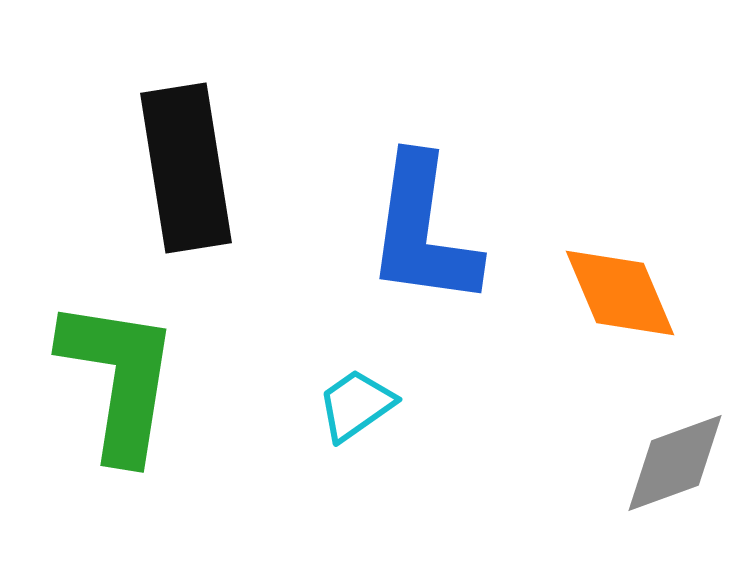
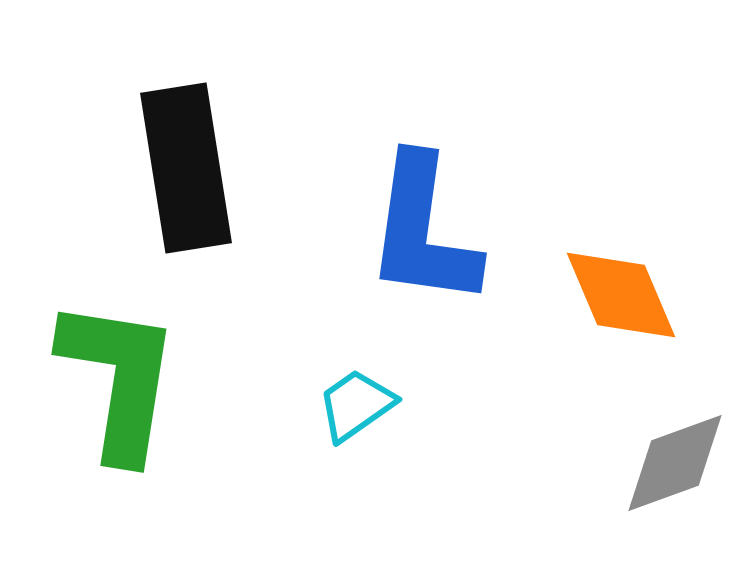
orange diamond: moved 1 px right, 2 px down
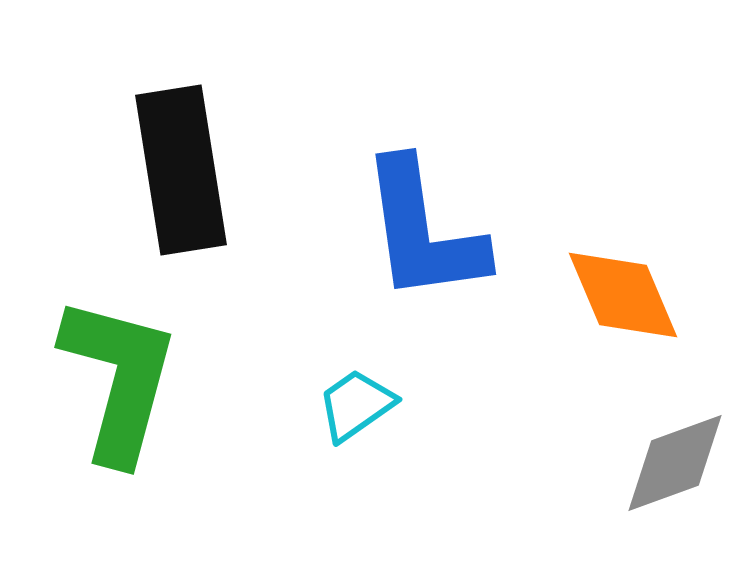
black rectangle: moved 5 px left, 2 px down
blue L-shape: rotated 16 degrees counterclockwise
orange diamond: moved 2 px right
green L-shape: rotated 6 degrees clockwise
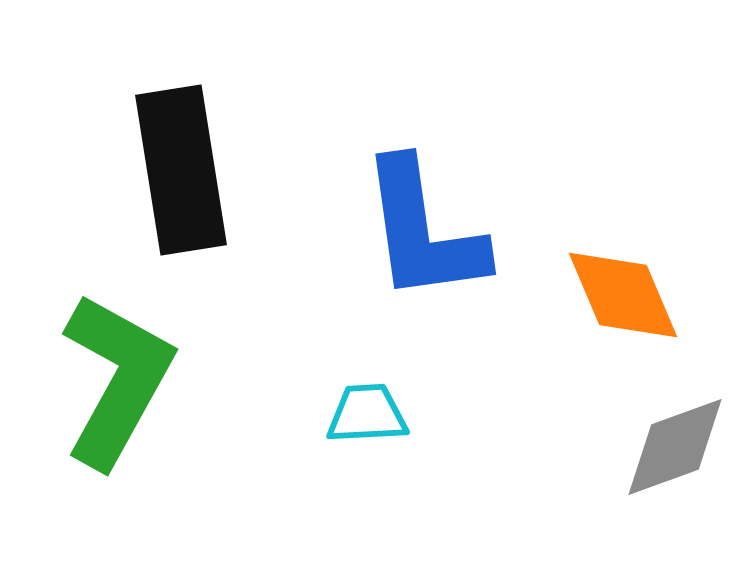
green L-shape: moved 2 px left, 1 px down; rotated 14 degrees clockwise
cyan trapezoid: moved 11 px right, 9 px down; rotated 32 degrees clockwise
gray diamond: moved 16 px up
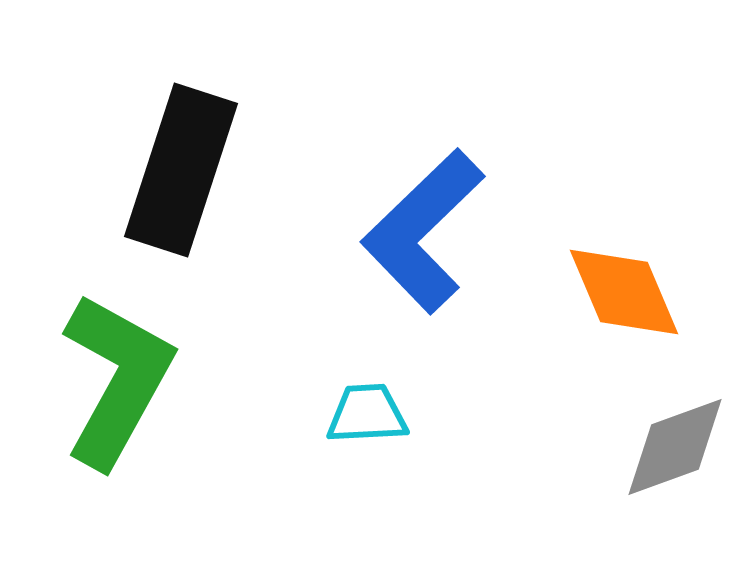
black rectangle: rotated 27 degrees clockwise
blue L-shape: rotated 54 degrees clockwise
orange diamond: moved 1 px right, 3 px up
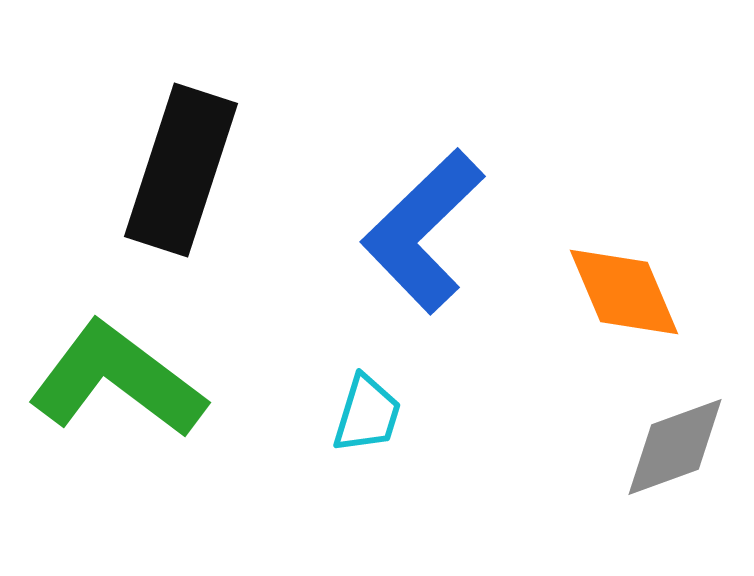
green L-shape: rotated 82 degrees counterclockwise
cyan trapezoid: rotated 110 degrees clockwise
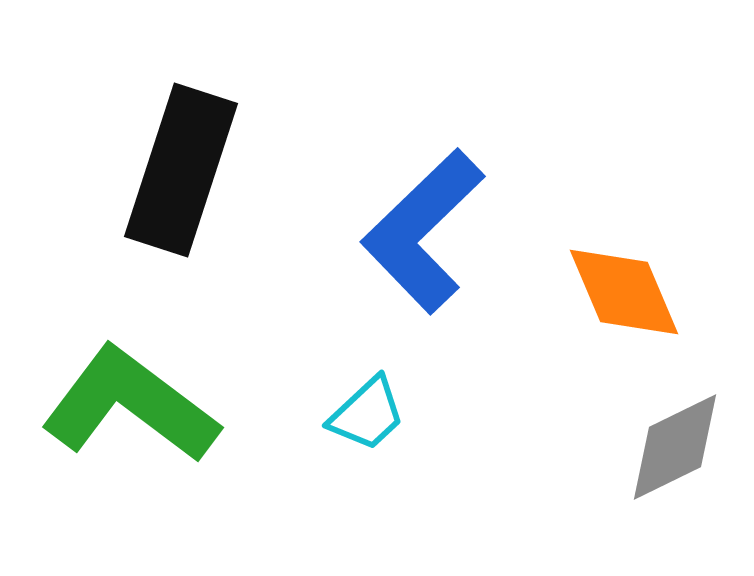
green L-shape: moved 13 px right, 25 px down
cyan trapezoid: rotated 30 degrees clockwise
gray diamond: rotated 6 degrees counterclockwise
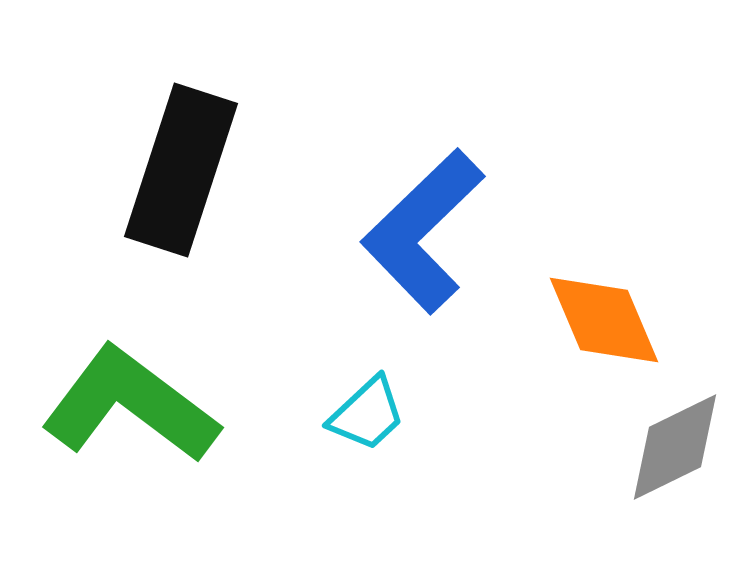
orange diamond: moved 20 px left, 28 px down
